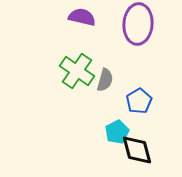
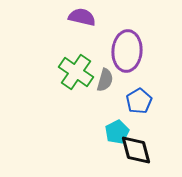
purple ellipse: moved 11 px left, 27 px down
green cross: moved 1 px left, 1 px down
black diamond: moved 1 px left
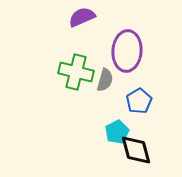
purple semicircle: rotated 36 degrees counterclockwise
green cross: rotated 20 degrees counterclockwise
